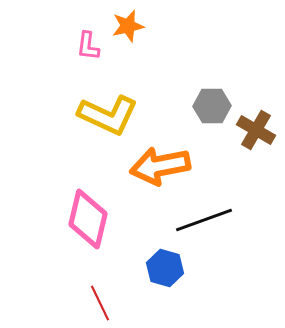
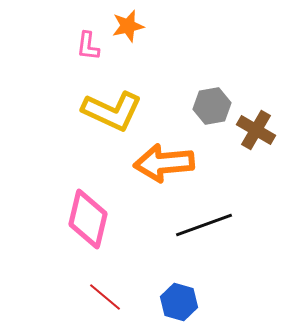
gray hexagon: rotated 9 degrees counterclockwise
yellow L-shape: moved 4 px right, 4 px up
orange arrow: moved 4 px right, 3 px up; rotated 6 degrees clockwise
black line: moved 5 px down
blue hexagon: moved 14 px right, 34 px down
red line: moved 5 px right, 6 px up; rotated 24 degrees counterclockwise
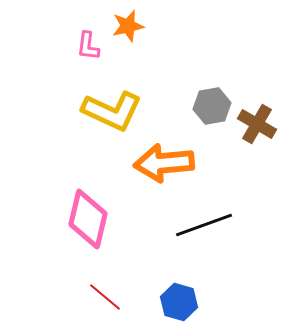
brown cross: moved 1 px right, 6 px up
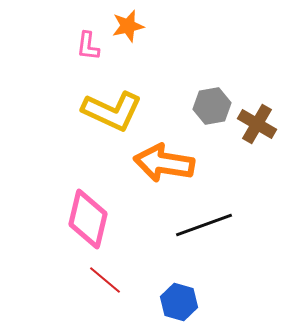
orange arrow: rotated 14 degrees clockwise
red line: moved 17 px up
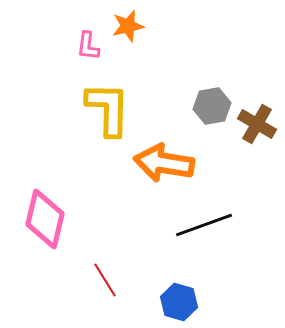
yellow L-shape: moved 4 px left, 2 px up; rotated 114 degrees counterclockwise
pink diamond: moved 43 px left
red line: rotated 18 degrees clockwise
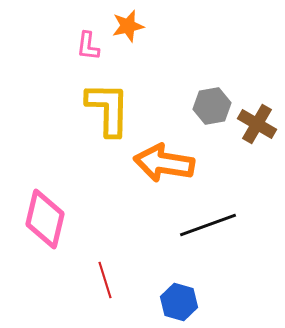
black line: moved 4 px right
red line: rotated 15 degrees clockwise
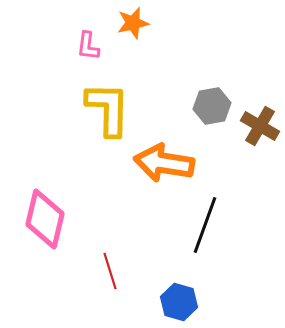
orange star: moved 5 px right, 3 px up
brown cross: moved 3 px right, 2 px down
black line: moved 3 px left; rotated 50 degrees counterclockwise
red line: moved 5 px right, 9 px up
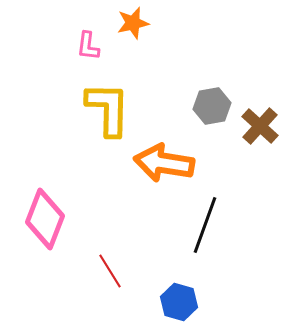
brown cross: rotated 12 degrees clockwise
pink diamond: rotated 8 degrees clockwise
red line: rotated 15 degrees counterclockwise
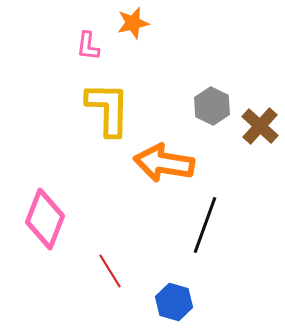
gray hexagon: rotated 24 degrees counterclockwise
blue hexagon: moved 5 px left
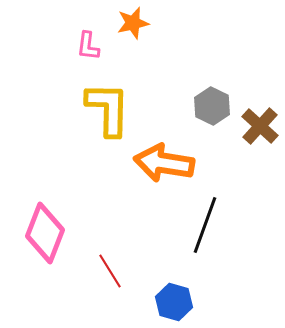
pink diamond: moved 14 px down
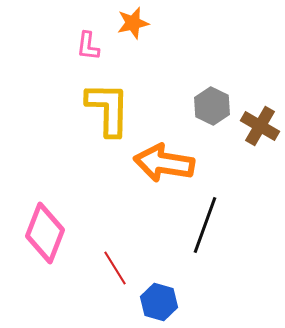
brown cross: rotated 12 degrees counterclockwise
red line: moved 5 px right, 3 px up
blue hexagon: moved 15 px left
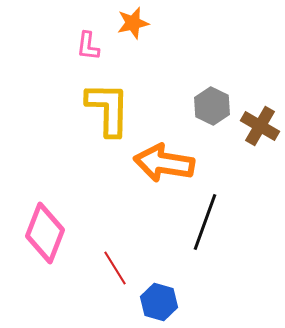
black line: moved 3 px up
